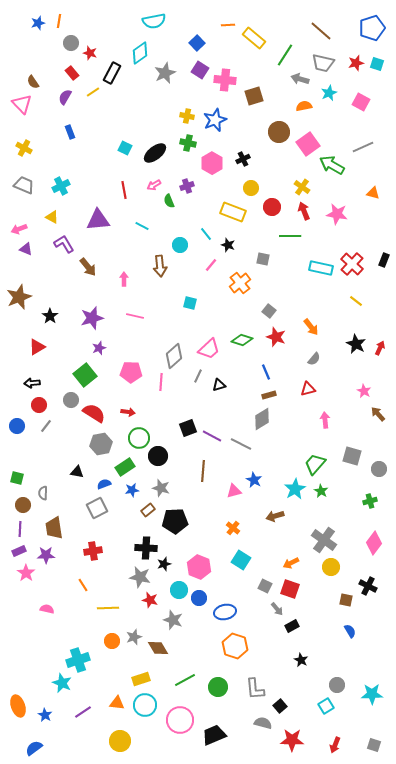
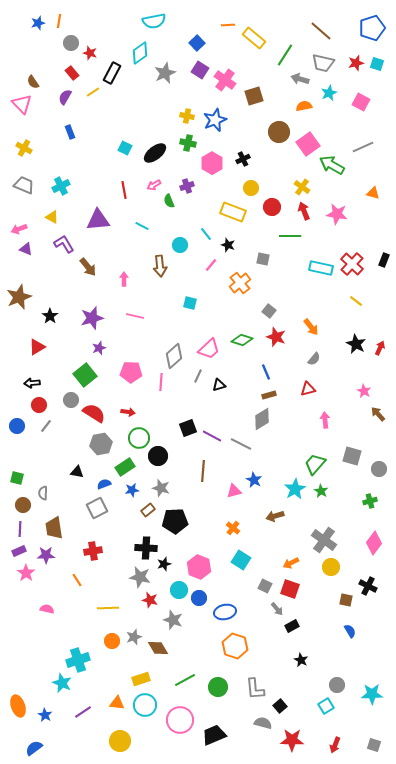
pink cross at (225, 80): rotated 30 degrees clockwise
orange line at (83, 585): moved 6 px left, 5 px up
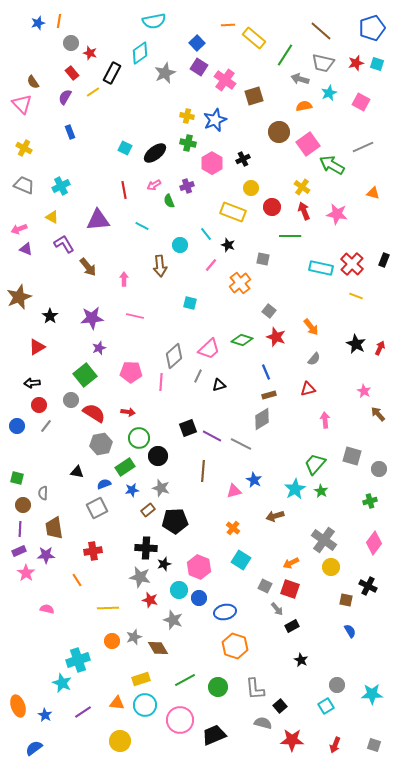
purple square at (200, 70): moved 1 px left, 3 px up
yellow line at (356, 301): moved 5 px up; rotated 16 degrees counterclockwise
purple star at (92, 318): rotated 10 degrees clockwise
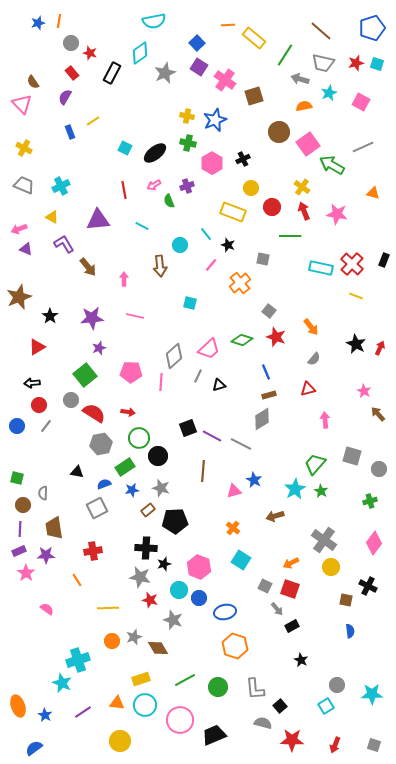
yellow line at (93, 92): moved 29 px down
pink semicircle at (47, 609): rotated 24 degrees clockwise
blue semicircle at (350, 631): rotated 24 degrees clockwise
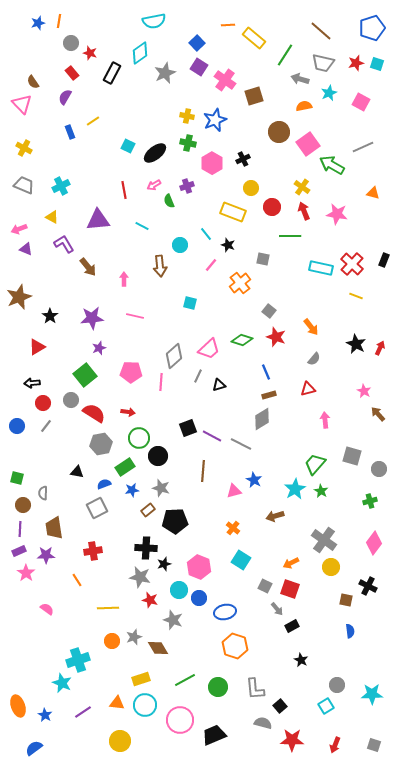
cyan square at (125, 148): moved 3 px right, 2 px up
red circle at (39, 405): moved 4 px right, 2 px up
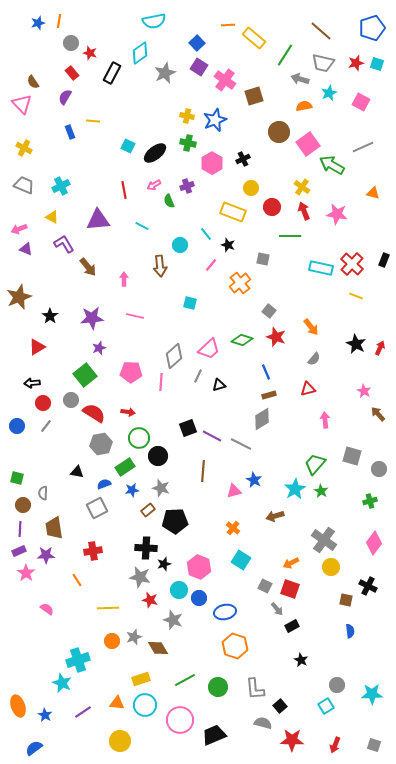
yellow line at (93, 121): rotated 40 degrees clockwise
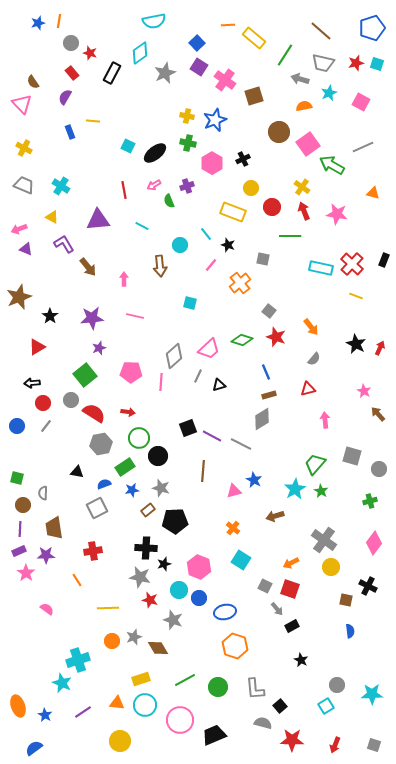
cyan cross at (61, 186): rotated 30 degrees counterclockwise
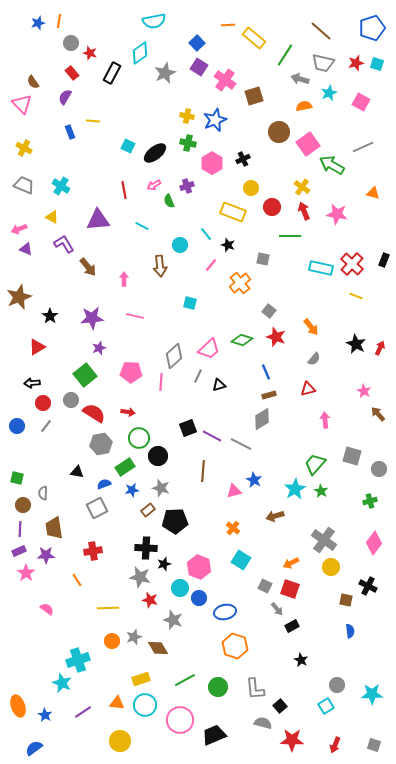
cyan circle at (179, 590): moved 1 px right, 2 px up
